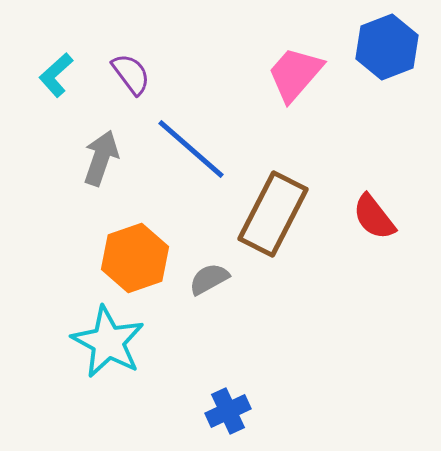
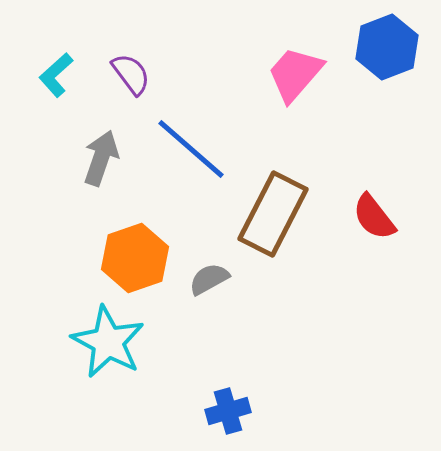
blue cross: rotated 9 degrees clockwise
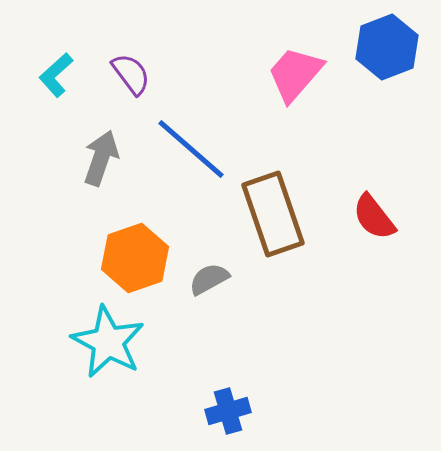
brown rectangle: rotated 46 degrees counterclockwise
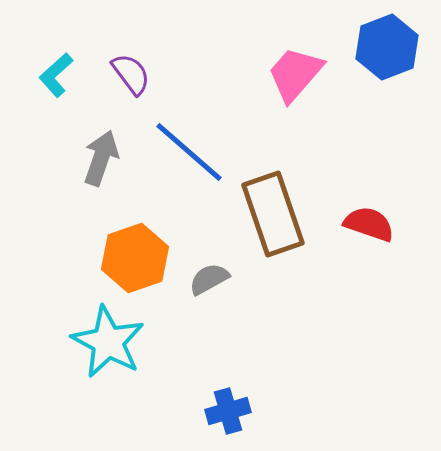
blue line: moved 2 px left, 3 px down
red semicircle: moved 5 px left, 7 px down; rotated 147 degrees clockwise
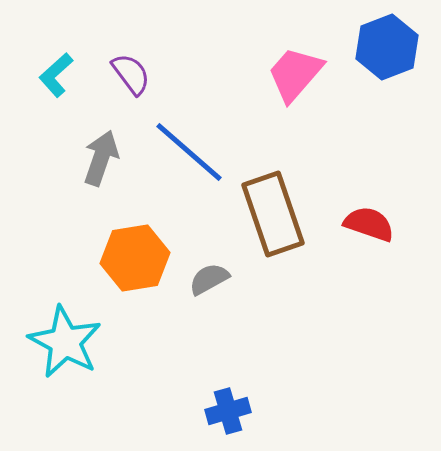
orange hexagon: rotated 10 degrees clockwise
cyan star: moved 43 px left
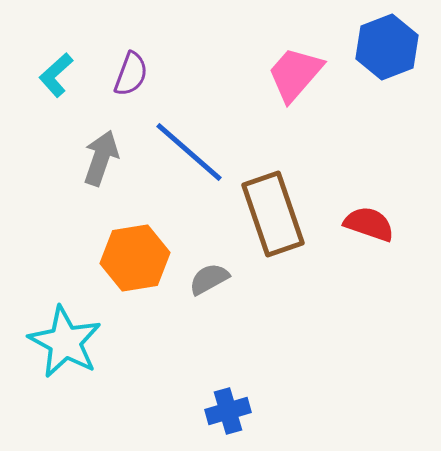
purple semicircle: rotated 57 degrees clockwise
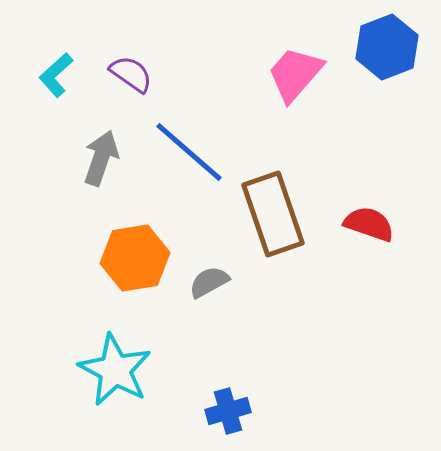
purple semicircle: rotated 75 degrees counterclockwise
gray semicircle: moved 3 px down
cyan star: moved 50 px right, 28 px down
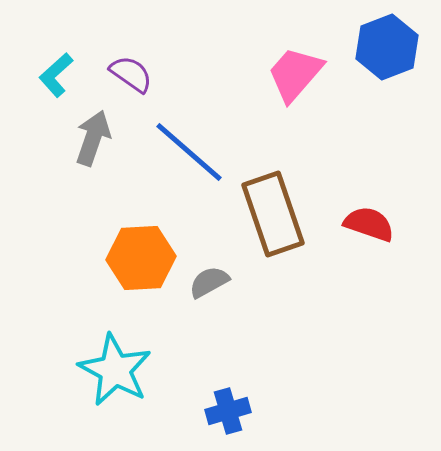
gray arrow: moved 8 px left, 20 px up
orange hexagon: moved 6 px right; rotated 6 degrees clockwise
